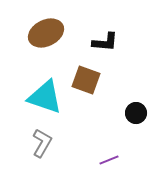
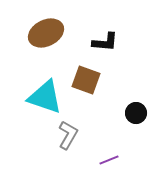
gray L-shape: moved 26 px right, 8 px up
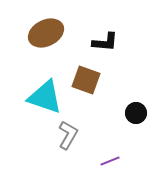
purple line: moved 1 px right, 1 px down
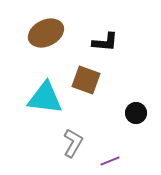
cyan triangle: moved 1 px down; rotated 12 degrees counterclockwise
gray L-shape: moved 5 px right, 8 px down
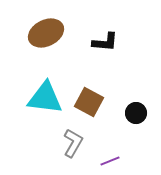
brown square: moved 3 px right, 22 px down; rotated 8 degrees clockwise
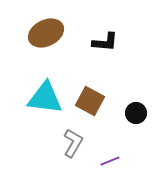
brown square: moved 1 px right, 1 px up
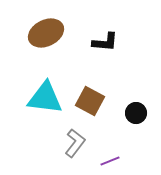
gray L-shape: moved 2 px right; rotated 8 degrees clockwise
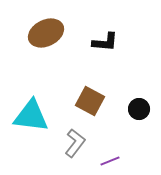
cyan triangle: moved 14 px left, 18 px down
black circle: moved 3 px right, 4 px up
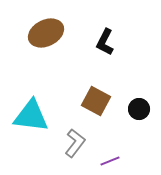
black L-shape: rotated 112 degrees clockwise
brown square: moved 6 px right
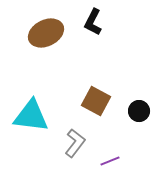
black L-shape: moved 12 px left, 20 px up
black circle: moved 2 px down
